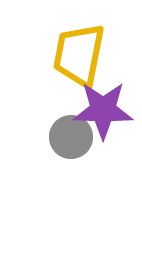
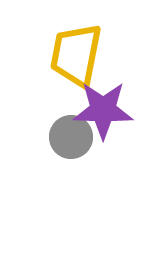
yellow trapezoid: moved 3 px left
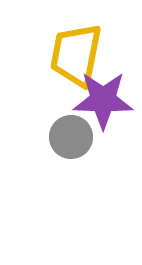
purple star: moved 10 px up
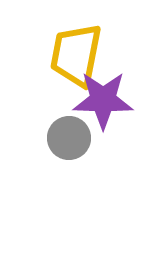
gray circle: moved 2 px left, 1 px down
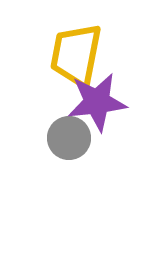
purple star: moved 6 px left, 2 px down; rotated 8 degrees counterclockwise
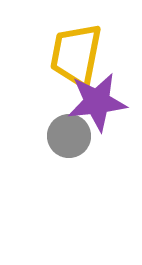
gray circle: moved 2 px up
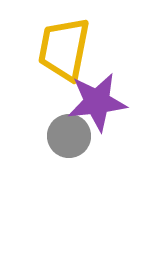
yellow trapezoid: moved 12 px left, 6 px up
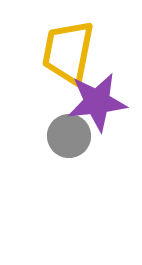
yellow trapezoid: moved 4 px right, 3 px down
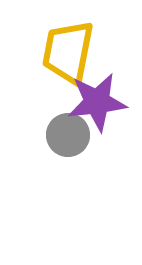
gray circle: moved 1 px left, 1 px up
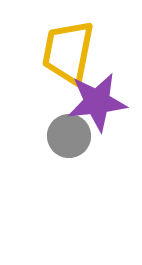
gray circle: moved 1 px right, 1 px down
